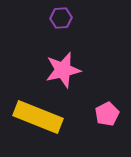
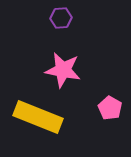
pink star: rotated 24 degrees clockwise
pink pentagon: moved 3 px right, 6 px up; rotated 15 degrees counterclockwise
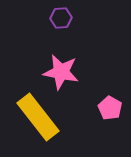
pink star: moved 2 px left, 2 px down
yellow rectangle: rotated 30 degrees clockwise
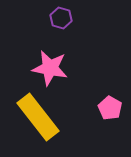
purple hexagon: rotated 20 degrees clockwise
pink star: moved 11 px left, 4 px up
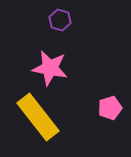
purple hexagon: moved 1 px left, 2 px down
pink pentagon: rotated 25 degrees clockwise
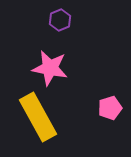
purple hexagon: rotated 20 degrees clockwise
yellow rectangle: rotated 9 degrees clockwise
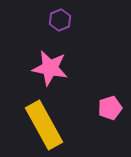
yellow rectangle: moved 6 px right, 8 px down
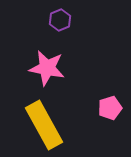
pink star: moved 3 px left
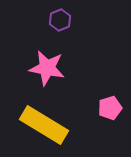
yellow rectangle: rotated 30 degrees counterclockwise
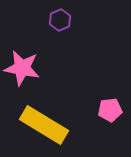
pink star: moved 25 px left
pink pentagon: moved 2 px down; rotated 10 degrees clockwise
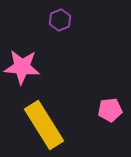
pink star: moved 1 px up; rotated 6 degrees counterclockwise
yellow rectangle: rotated 27 degrees clockwise
